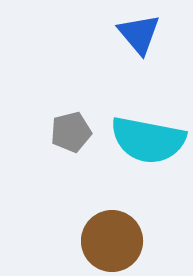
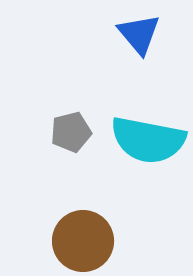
brown circle: moved 29 px left
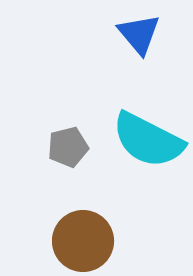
gray pentagon: moved 3 px left, 15 px down
cyan semicircle: rotated 16 degrees clockwise
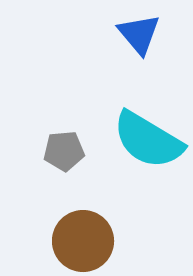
cyan semicircle: rotated 4 degrees clockwise
gray pentagon: moved 4 px left, 4 px down; rotated 9 degrees clockwise
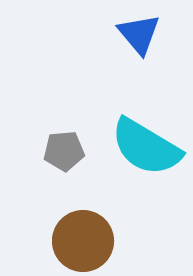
cyan semicircle: moved 2 px left, 7 px down
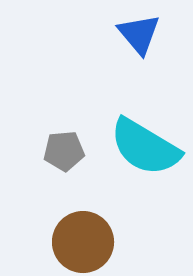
cyan semicircle: moved 1 px left
brown circle: moved 1 px down
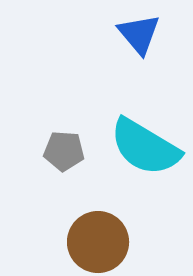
gray pentagon: rotated 9 degrees clockwise
brown circle: moved 15 px right
